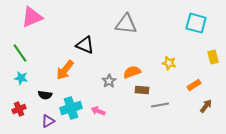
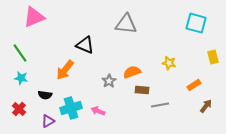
pink triangle: moved 2 px right
red cross: rotated 24 degrees counterclockwise
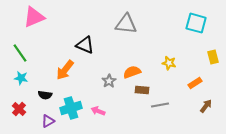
orange rectangle: moved 1 px right, 2 px up
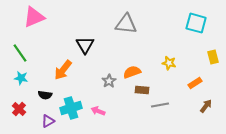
black triangle: rotated 36 degrees clockwise
orange arrow: moved 2 px left
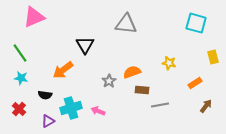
orange arrow: rotated 15 degrees clockwise
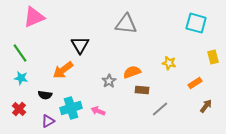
black triangle: moved 5 px left
gray line: moved 4 px down; rotated 30 degrees counterclockwise
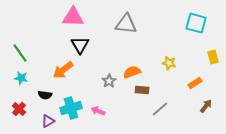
pink triangle: moved 39 px right; rotated 25 degrees clockwise
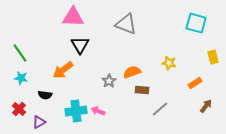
gray triangle: rotated 15 degrees clockwise
cyan cross: moved 5 px right, 3 px down; rotated 10 degrees clockwise
purple triangle: moved 9 px left, 1 px down
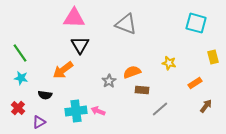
pink triangle: moved 1 px right, 1 px down
red cross: moved 1 px left, 1 px up
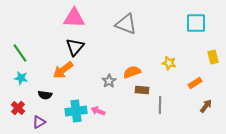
cyan square: rotated 15 degrees counterclockwise
black triangle: moved 5 px left, 2 px down; rotated 12 degrees clockwise
gray line: moved 4 px up; rotated 48 degrees counterclockwise
